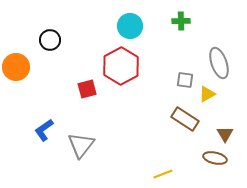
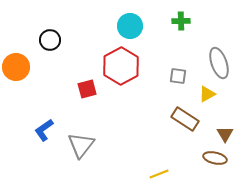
gray square: moved 7 px left, 4 px up
yellow line: moved 4 px left
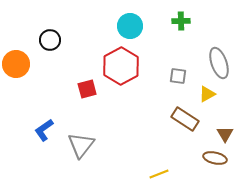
orange circle: moved 3 px up
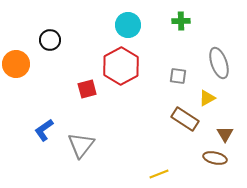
cyan circle: moved 2 px left, 1 px up
yellow triangle: moved 4 px down
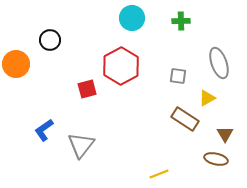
cyan circle: moved 4 px right, 7 px up
brown ellipse: moved 1 px right, 1 px down
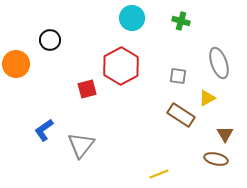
green cross: rotated 18 degrees clockwise
brown rectangle: moved 4 px left, 4 px up
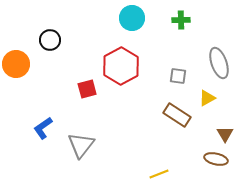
green cross: moved 1 px up; rotated 18 degrees counterclockwise
brown rectangle: moved 4 px left
blue L-shape: moved 1 px left, 2 px up
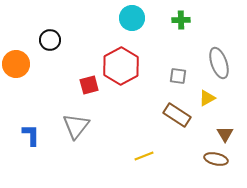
red square: moved 2 px right, 4 px up
blue L-shape: moved 12 px left, 7 px down; rotated 125 degrees clockwise
gray triangle: moved 5 px left, 19 px up
yellow line: moved 15 px left, 18 px up
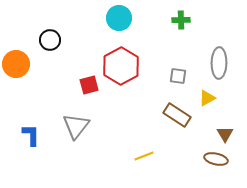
cyan circle: moved 13 px left
gray ellipse: rotated 20 degrees clockwise
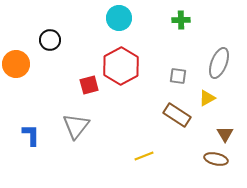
gray ellipse: rotated 20 degrees clockwise
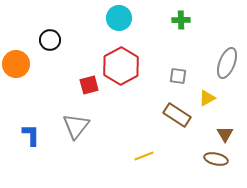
gray ellipse: moved 8 px right
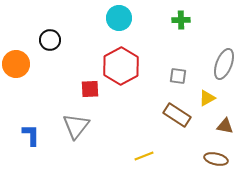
gray ellipse: moved 3 px left, 1 px down
red square: moved 1 px right, 4 px down; rotated 12 degrees clockwise
brown triangle: moved 8 px up; rotated 48 degrees counterclockwise
